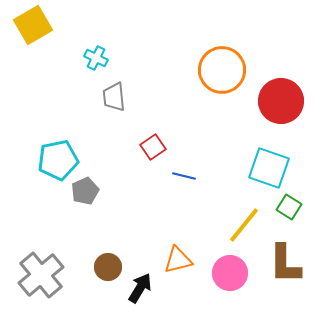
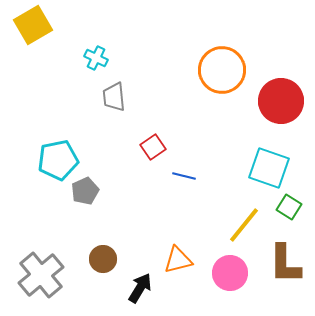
brown circle: moved 5 px left, 8 px up
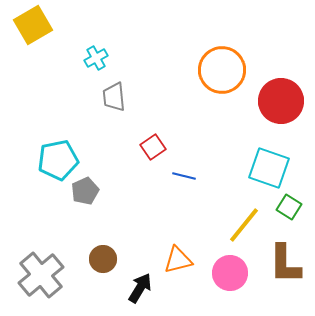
cyan cross: rotated 35 degrees clockwise
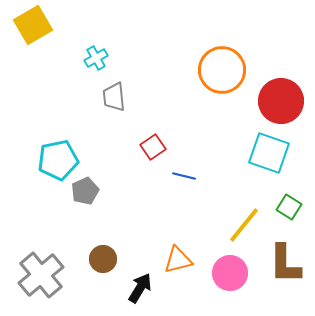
cyan square: moved 15 px up
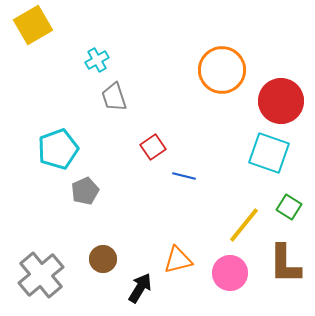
cyan cross: moved 1 px right, 2 px down
gray trapezoid: rotated 12 degrees counterclockwise
cyan pentagon: moved 11 px up; rotated 9 degrees counterclockwise
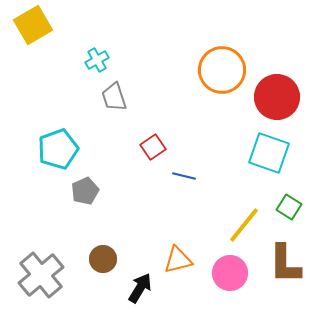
red circle: moved 4 px left, 4 px up
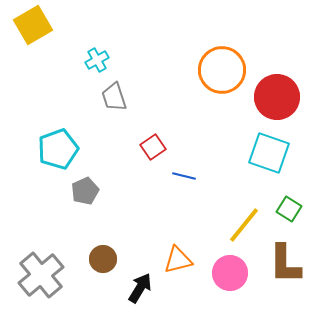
green square: moved 2 px down
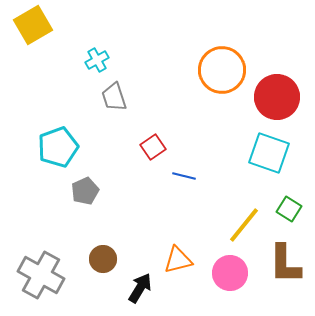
cyan pentagon: moved 2 px up
gray cross: rotated 21 degrees counterclockwise
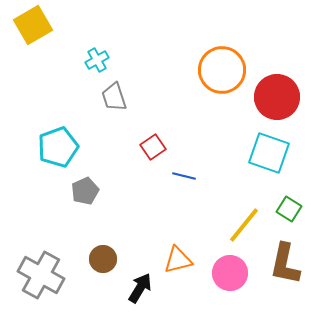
brown L-shape: rotated 12 degrees clockwise
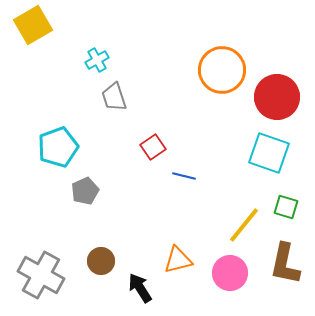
green square: moved 3 px left, 2 px up; rotated 15 degrees counterclockwise
brown circle: moved 2 px left, 2 px down
black arrow: rotated 64 degrees counterclockwise
